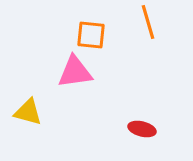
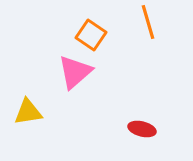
orange square: rotated 28 degrees clockwise
pink triangle: rotated 33 degrees counterclockwise
yellow triangle: rotated 24 degrees counterclockwise
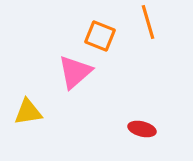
orange square: moved 9 px right, 1 px down; rotated 12 degrees counterclockwise
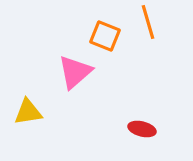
orange square: moved 5 px right
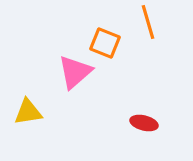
orange square: moved 7 px down
red ellipse: moved 2 px right, 6 px up
